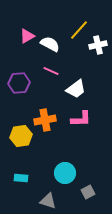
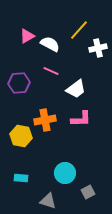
white cross: moved 3 px down
yellow hexagon: rotated 20 degrees clockwise
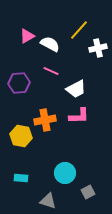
white trapezoid: rotated 10 degrees clockwise
pink L-shape: moved 2 px left, 3 px up
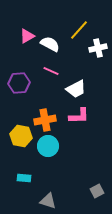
cyan circle: moved 17 px left, 27 px up
cyan rectangle: moved 3 px right
gray square: moved 9 px right, 1 px up
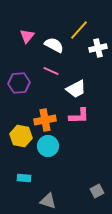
pink triangle: rotated 21 degrees counterclockwise
white semicircle: moved 4 px right, 1 px down
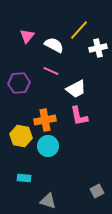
pink L-shape: rotated 80 degrees clockwise
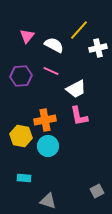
purple hexagon: moved 2 px right, 7 px up
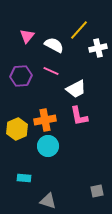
yellow hexagon: moved 4 px left, 7 px up; rotated 25 degrees clockwise
gray square: rotated 16 degrees clockwise
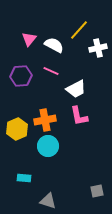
pink triangle: moved 2 px right, 3 px down
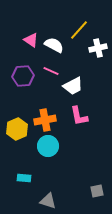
pink triangle: moved 2 px right, 1 px down; rotated 35 degrees counterclockwise
purple hexagon: moved 2 px right
white trapezoid: moved 3 px left, 3 px up
